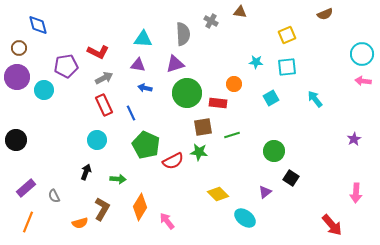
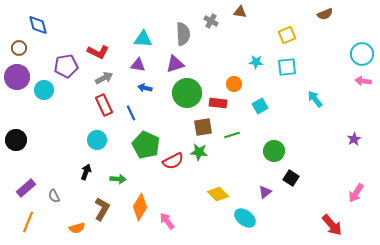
cyan square at (271, 98): moved 11 px left, 8 px down
pink arrow at (356, 193): rotated 30 degrees clockwise
orange semicircle at (80, 223): moved 3 px left, 5 px down
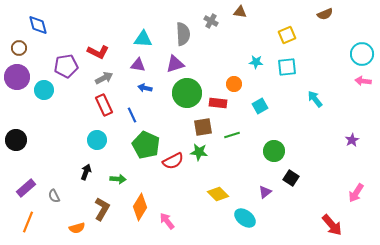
blue line at (131, 113): moved 1 px right, 2 px down
purple star at (354, 139): moved 2 px left, 1 px down
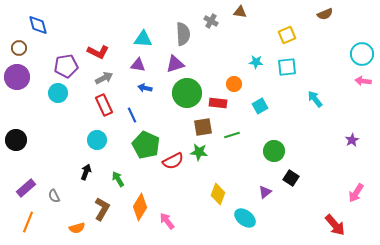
cyan circle at (44, 90): moved 14 px right, 3 px down
green arrow at (118, 179): rotated 126 degrees counterclockwise
yellow diamond at (218, 194): rotated 65 degrees clockwise
red arrow at (332, 225): moved 3 px right
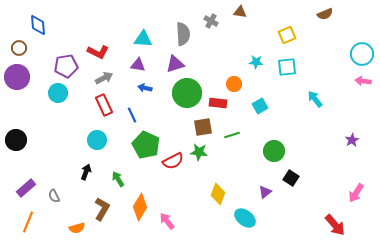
blue diamond at (38, 25): rotated 10 degrees clockwise
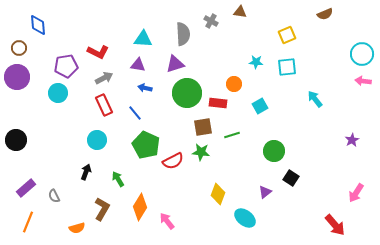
blue line at (132, 115): moved 3 px right, 2 px up; rotated 14 degrees counterclockwise
green star at (199, 152): moved 2 px right
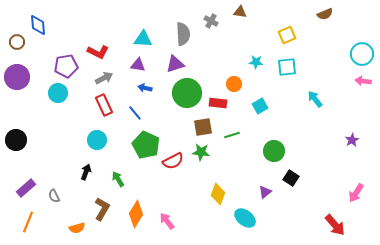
brown circle at (19, 48): moved 2 px left, 6 px up
orange diamond at (140, 207): moved 4 px left, 7 px down
